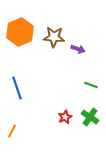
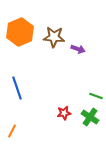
green line: moved 5 px right, 11 px down
red star: moved 1 px left, 4 px up; rotated 16 degrees clockwise
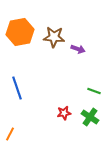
orange hexagon: rotated 12 degrees clockwise
green line: moved 2 px left, 5 px up
orange line: moved 2 px left, 3 px down
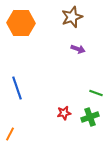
orange hexagon: moved 1 px right, 9 px up; rotated 12 degrees clockwise
brown star: moved 18 px right, 20 px up; rotated 25 degrees counterclockwise
green line: moved 2 px right, 2 px down
green cross: rotated 36 degrees clockwise
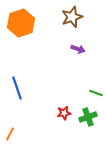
orange hexagon: rotated 20 degrees counterclockwise
green cross: moved 2 px left
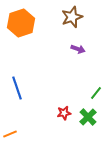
green line: rotated 72 degrees counterclockwise
green cross: rotated 24 degrees counterclockwise
orange line: rotated 40 degrees clockwise
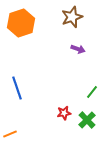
green line: moved 4 px left, 1 px up
green cross: moved 1 px left, 3 px down
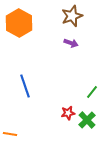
brown star: moved 1 px up
orange hexagon: moved 2 px left; rotated 12 degrees counterclockwise
purple arrow: moved 7 px left, 6 px up
blue line: moved 8 px right, 2 px up
red star: moved 4 px right
orange line: rotated 32 degrees clockwise
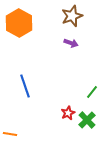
red star: rotated 16 degrees counterclockwise
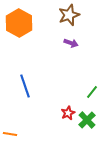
brown star: moved 3 px left, 1 px up
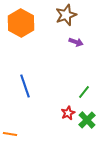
brown star: moved 3 px left
orange hexagon: moved 2 px right
purple arrow: moved 5 px right, 1 px up
green line: moved 8 px left
